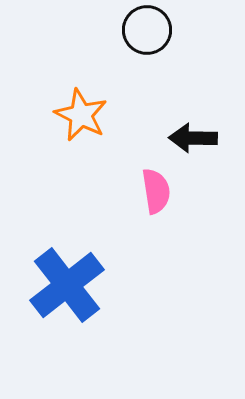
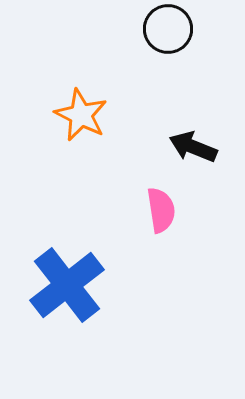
black circle: moved 21 px right, 1 px up
black arrow: moved 9 px down; rotated 21 degrees clockwise
pink semicircle: moved 5 px right, 19 px down
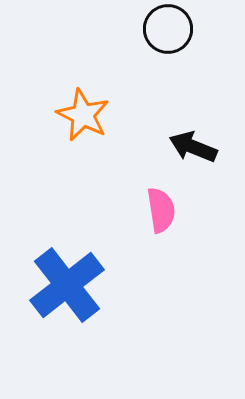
orange star: moved 2 px right
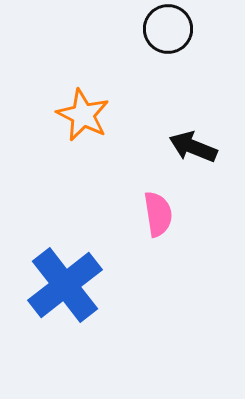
pink semicircle: moved 3 px left, 4 px down
blue cross: moved 2 px left
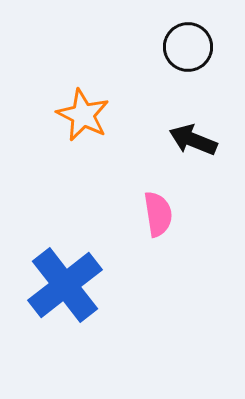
black circle: moved 20 px right, 18 px down
black arrow: moved 7 px up
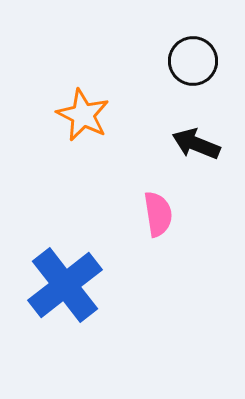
black circle: moved 5 px right, 14 px down
black arrow: moved 3 px right, 4 px down
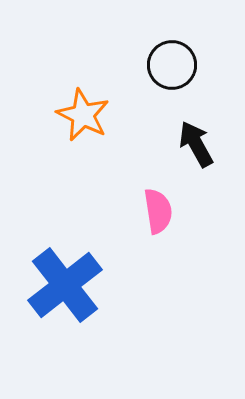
black circle: moved 21 px left, 4 px down
black arrow: rotated 39 degrees clockwise
pink semicircle: moved 3 px up
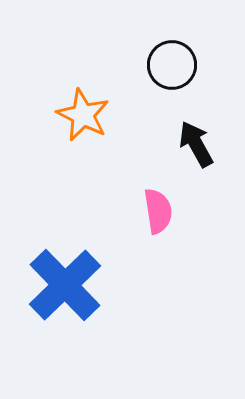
blue cross: rotated 6 degrees counterclockwise
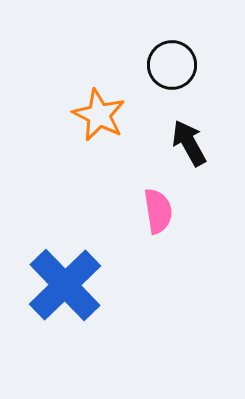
orange star: moved 16 px right
black arrow: moved 7 px left, 1 px up
